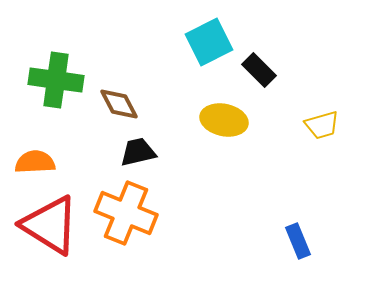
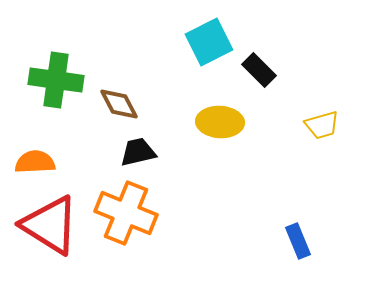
yellow ellipse: moved 4 px left, 2 px down; rotated 9 degrees counterclockwise
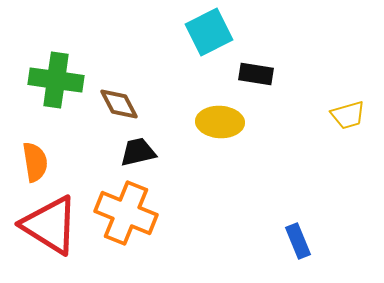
cyan square: moved 10 px up
black rectangle: moved 3 px left, 4 px down; rotated 36 degrees counterclockwise
yellow trapezoid: moved 26 px right, 10 px up
orange semicircle: rotated 84 degrees clockwise
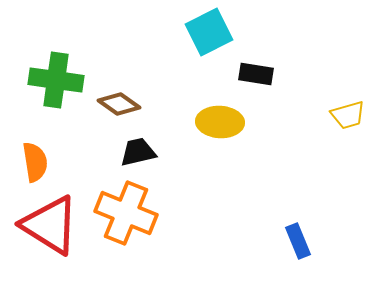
brown diamond: rotated 27 degrees counterclockwise
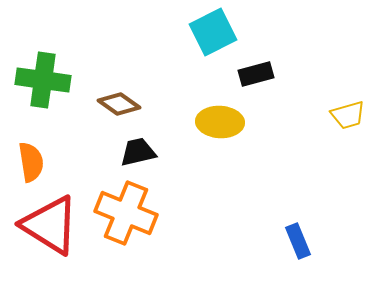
cyan square: moved 4 px right
black rectangle: rotated 24 degrees counterclockwise
green cross: moved 13 px left
orange semicircle: moved 4 px left
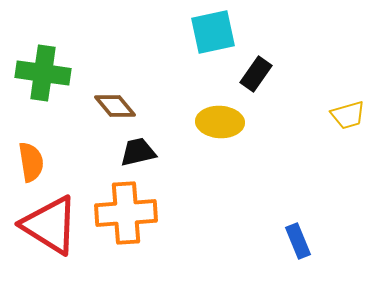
cyan square: rotated 15 degrees clockwise
black rectangle: rotated 40 degrees counterclockwise
green cross: moved 7 px up
brown diamond: moved 4 px left, 2 px down; rotated 15 degrees clockwise
orange cross: rotated 26 degrees counterclockwise
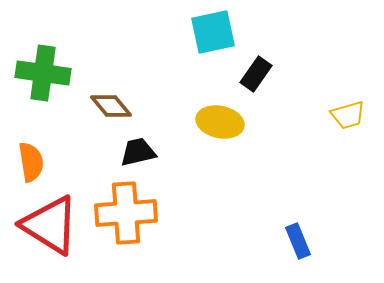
brown diamond: moved 4 px left
yellow ellipse: rotated 9 degrees clockwise
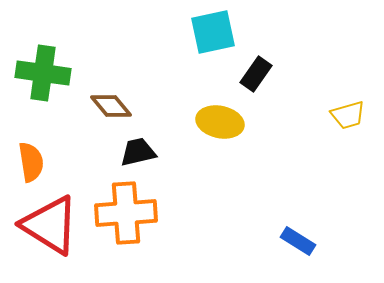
blue rectangle: rotated 36 degrees counterclockwise
